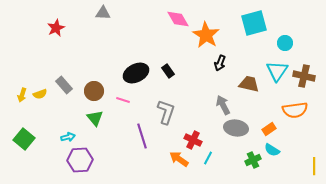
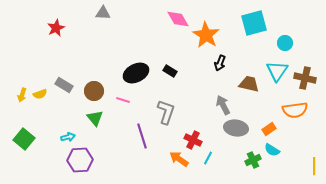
black rectangle: moved 2 px right; rotated 24 degrees counterclockwise
brown cross: moved 1 px right, 2 px down
gray rectangle: rotated 18 degrees counterclockwise
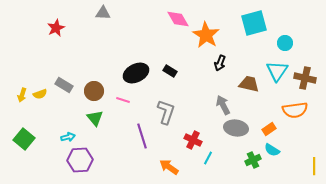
orange arrow: moved 10 px left, 8 px down
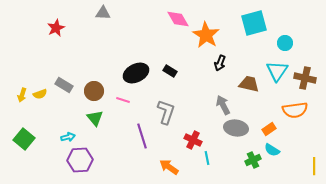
cyan line: moved 1 px left; rotated 40 degrees counterclockwise
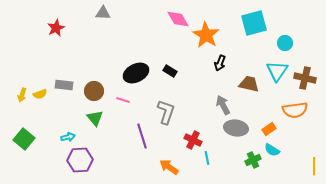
gray rectangle: rotated 24 degrees counterclockwise
